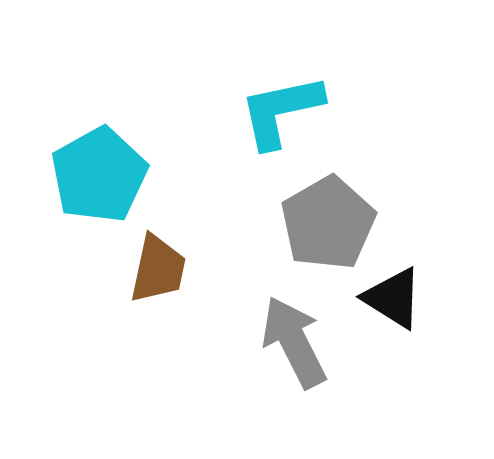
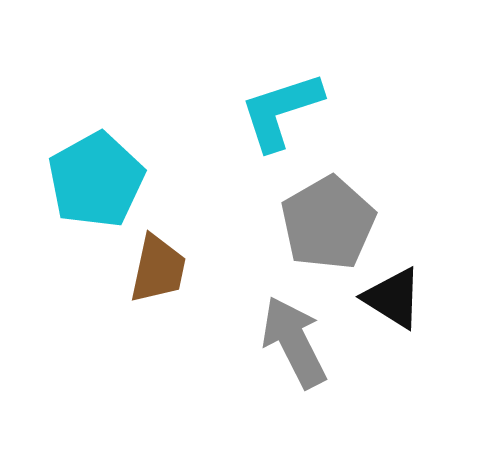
cyan L-shape: rotated 6 degrees counterclockwise
cyan pentagon: moved 3 px left, 5 px down
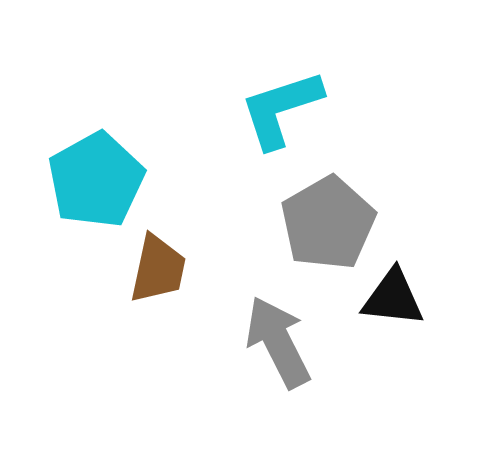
cyan L-shape: moved 2 px up
black triangle: rotated 26 degrees counterclockwise
gray arrow: moved 16 px left
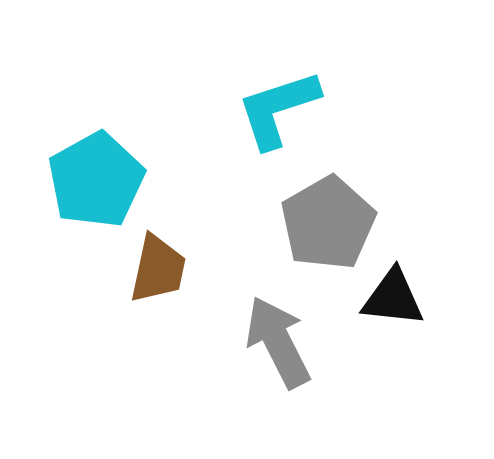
cyan L-shape: moved 3 px left
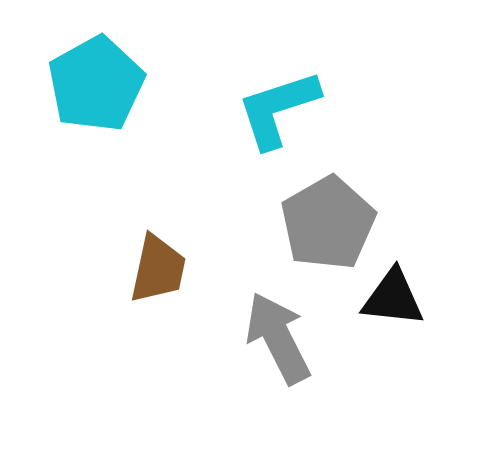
cyan pentagon: moved 96 px up
gray arrow: moved 4 px up
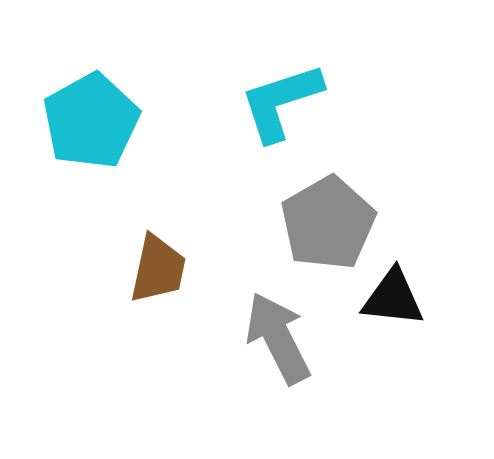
cyan pentagon: moved 5 px left, 37 px down
cyan L-shape: moved 3 px right, 7 px up
